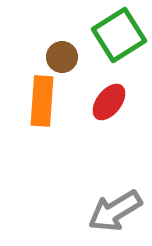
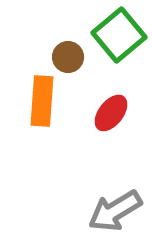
green square: rotated 8 degrees counterclockwise
brown circle: moved 6 px right
red ellipse: moved 2 px right, 11 px down
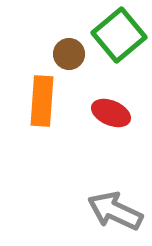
brown circle: moved 1 px right, 3 px up
red ellipse: rotated 75 degrees clockwise
gray arrow: rotated 56 degrees clockwise
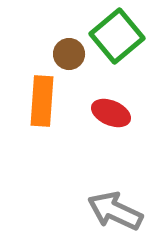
green square: moved 2 px left, 1 px down
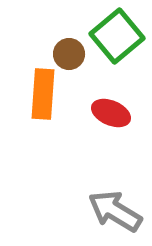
orange rectangle: moved 1 px right, 7 px up
gray arrow: rotated 6 degrees clockwise
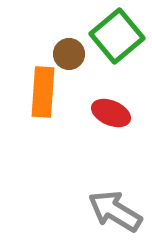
orange rectangle: moved 2 px up
